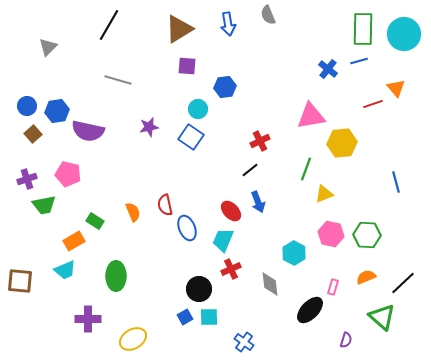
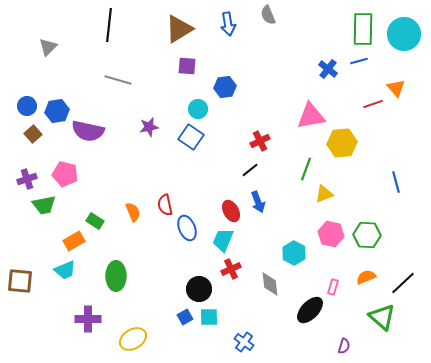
black line at (109, 25): rotated 24 degrees counterclockwise
pink pentagon at (68, 174): moved 3 px left
red ellipse at (231, 211): rotated 15 degrees clockwise
purple semicircle at (346, 340): moved 2 px left, 6 px down
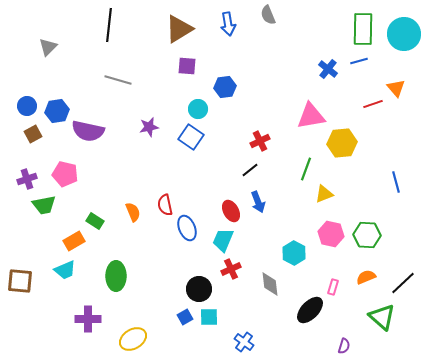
brown square at (33, 134): rotated 12 degrees clockwise
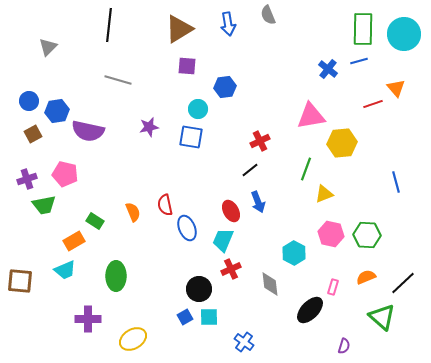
blue circle at (27, 106): moved 2 px right, 5 px up
blue square at (191, 137): rotated 25 degrees counterclockwise
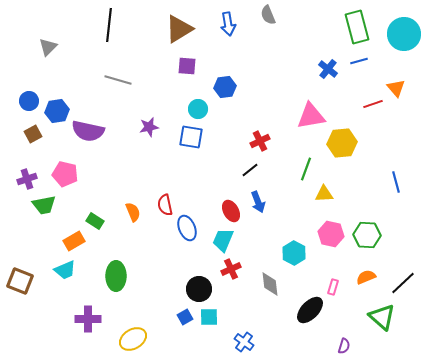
green rectangle at (363, 29): moved 6 px left, 2 px up; rotated 16 degrees counterclockwise
yellow triangle at (324, 194): rotated 18 degrees clockwise
brown square at (20, 281): rotated 16 degrees clockwise
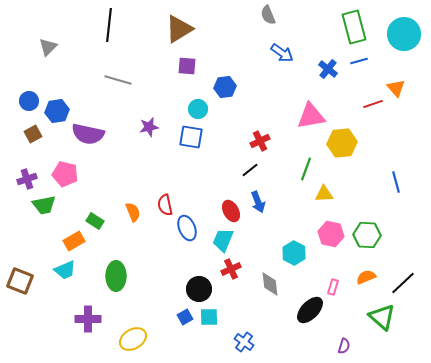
blue arrow at (228, 24): moved 54 px right, 29 px down; rotated 45 degrees counterclockwise
green rectangle at (357, 27): moved 3 px left
purple semicircle at (88, 131): moved 3 px down
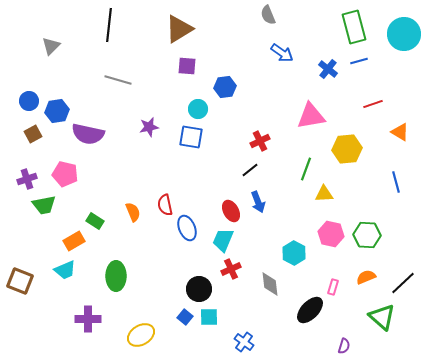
gray triangle at (48, 47): moved 3 px right, 1 px up
orange triangle at (396, 88): moved 4 px right, 44 px down; rotated 18 degrees counterclockwise
yellow hexagon at (342, 143): moved 5 px right, 6 px down
blue square at (185, 317): rotated 21 degrees counterclockwise
yellow ellipse at (133, 339): moved 8 px right, 4 px up
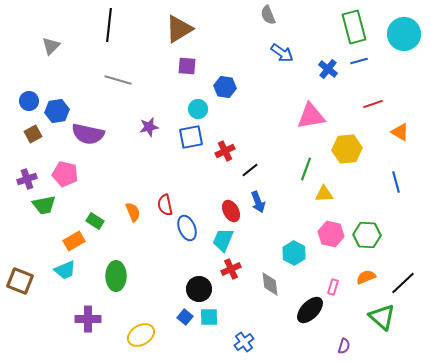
blue hexagon at (225, 87): rotated 15 degrees clockwise
blue square at (191, 137): rotated 20 degrees counterclockwise
red cross at (260, 141): moved 35 px left, 10 px down
blue cross at (244, 342): rotated 18 degrees clockwise
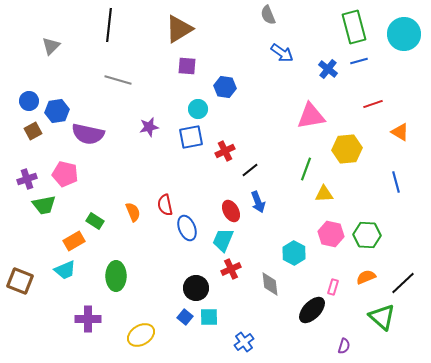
brown square at (33, 134): moved 3 px up
black circle at (199, 289): moved 3 px left, 1 px up
black ellipse at (310, 310): moved 2 px right
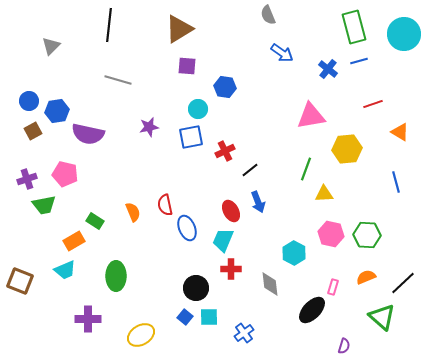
red cross at (231, 269): rotated 24 degrees clockwise
blue cross at (244, 342): moved 9 px up
